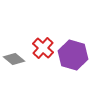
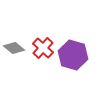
gray diamond: moved 11 px up
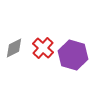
gray diamond: rotated 65 degrees counterclockwise
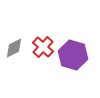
red cross: moved 1 px up
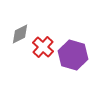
gray diamond: moved 6 px right, 14 px up
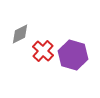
red cross: moved 4 px down
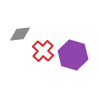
gray diamond: rotated 20 degrees clockwise
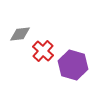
purple hexagon: moved 10 px down
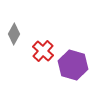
gray diamond: moved 6 px left; rotated 55 degrees counterclockwise
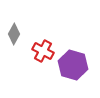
red cross: rotated 15 degrees counterclockwise
